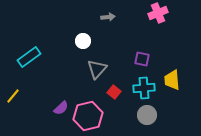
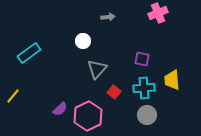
cyan rectangle: moved 4 px up
purple semicircle: moved 1 px left, 1 px down
pink hexagon: rotated 12 degrees counterclockwise
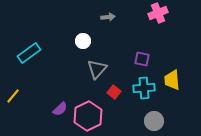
gray circle: moved 7 px right, 6 px down
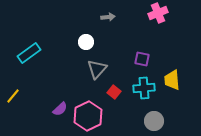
white circle: moved 3 px right, 1 px down
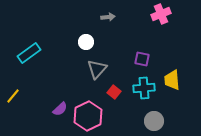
pink cross: moved 3 px right, 1 px down
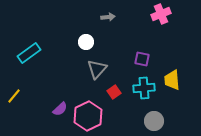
red square: rotated 16 degrees clockwise
yellow line: moved 1 px right
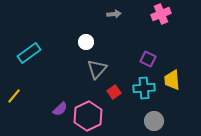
gray arrow: moved 6 px right, 3 px up
purple square: moved 6 px right; rotated 14 degrees clockwise
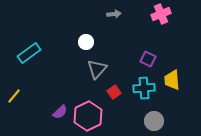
purple semicircle: moved 3 px down
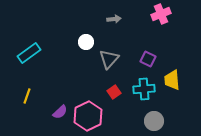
gray arrow: moved 5 px down
gray triangle: moved 12 px right, 10 px up
cyan cross: moved 1 px down
yellow line: moved 13 px right; rotated 21 degrees counterclockwise
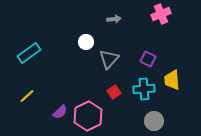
yellow line: rotated 28 degrees clockwise
